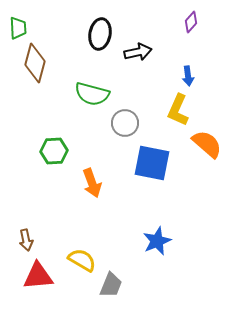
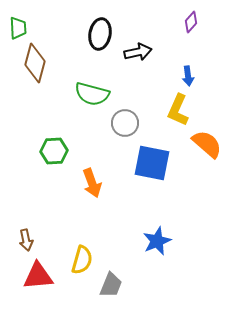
yellow semicircle: rotated 76 degrees clockwise
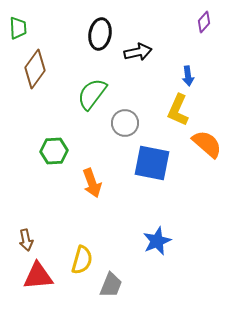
purple diamond: moved 13 px right
brown diamond: moved 6 px down; rotated 21 degrees clockwise
green semicircle: rotated 112 degrees clockwise
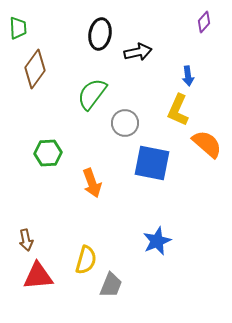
green hexagon: moved 6 px left, 2 px down
yellow semicircle: moved 4 px right
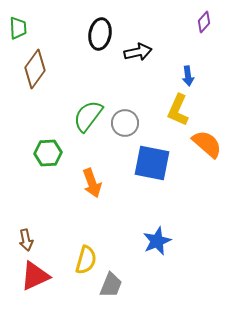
green semicircle: moved 4 px left, 22 px down
red triangle: moved 3 px left; rotated 20 degrees counterclockwise
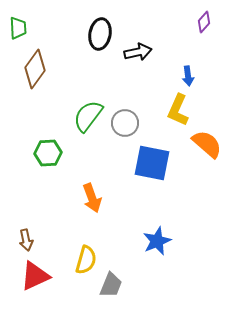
orange arrow: moved 15 px down
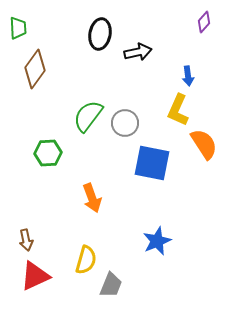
orange semicircle: moved 3 px left; rotated 16 degrees clockwise
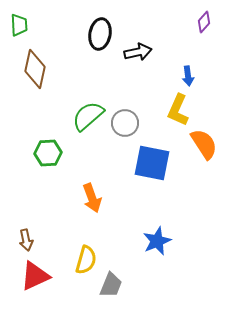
green trapezoid: moved 1 px right, 3 px up
brown diamond: rotated 24 degrees counterclockwise
green semicircle: rotated 12 degrees clockwise
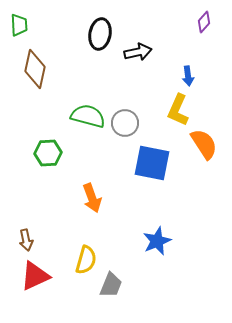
green semicircle: rotated 56 degrees clockwise
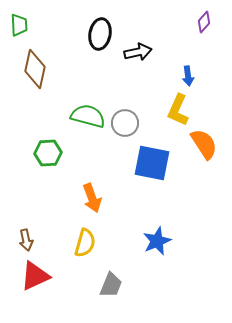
yellow semicircle: moved 1 px left, 17 px up
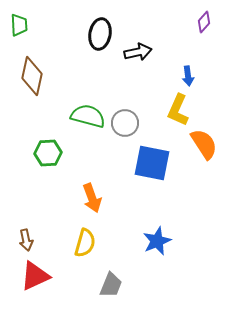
brown diamond: moved 3 px left, 7 px down
